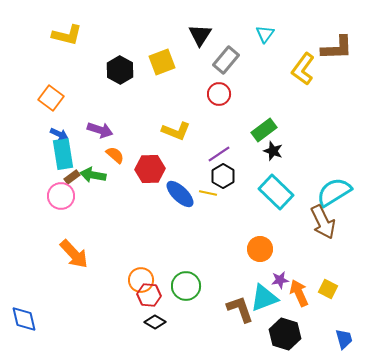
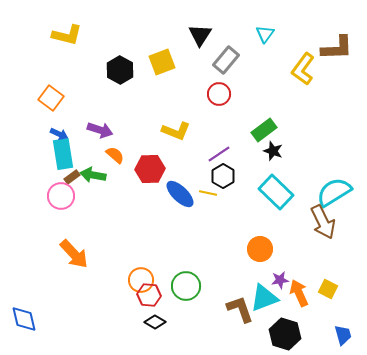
blue trapezoid at (344, 339): moved 1 px left, 4 px up
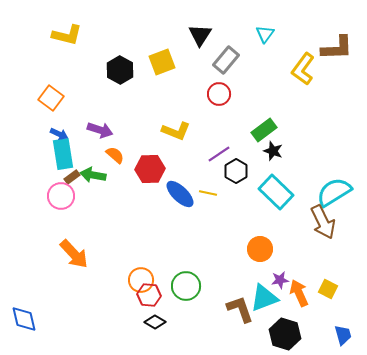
black hexagon at (223, 176): moved 13 px right, 5 px up
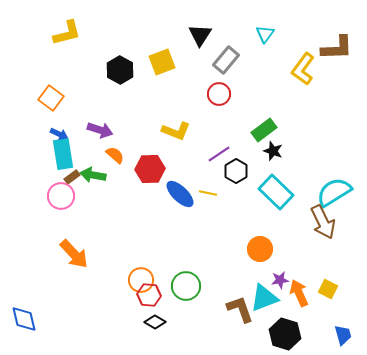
yellow L-shape at (67, 35): moved 2 px up; rotated 28 degrees counterclockwise
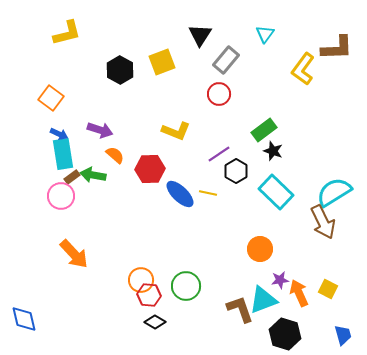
cyan triangle at (264, 298): moved 1 px left, 2 px down
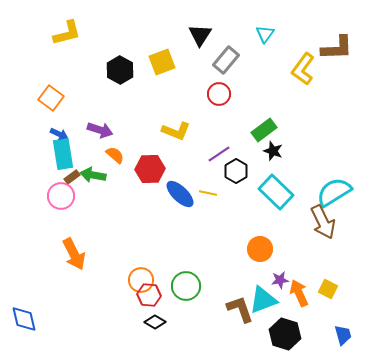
orange arrow at (74, 254): rotated 16 degrees clockwise
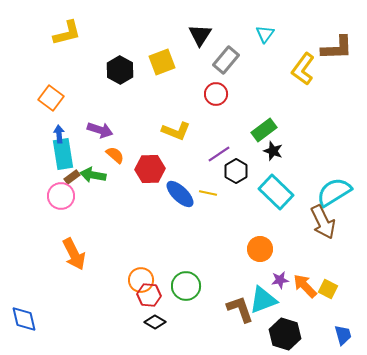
red circle at (219, 94): moved 3 px left
blue arrow at (59, 134): rotated 120 degrees counterclockwise
orange arrow at (299, 293): moved 6 px right, 7 px up; rotated 20 degrees counterclockwise
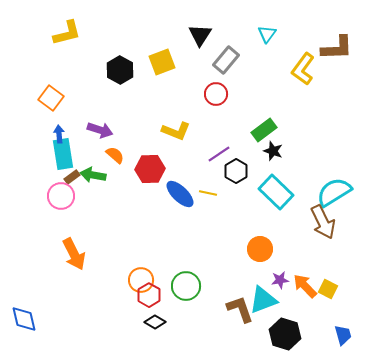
cyan triangle at (265, 34): moved 2 px right
red hexagon at (149, 295): rotated 25 degrees clockwise
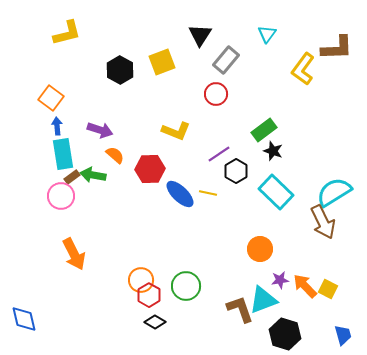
blue arrow at (59, 134): moved 2 px left, 8 px up
